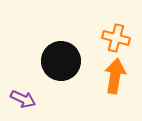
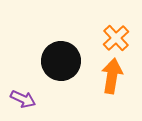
orange cross: rotated 32 degrees clockwise
orange arrow: moved 3 px left
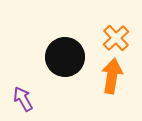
black circle: moved 4 px right, 4 px up
purple arrow: rotated 145 degrees counterclockwise
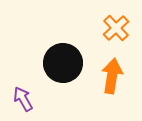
orange cross: moved 10 px up
black circle: moved 2 px left, 6 px down
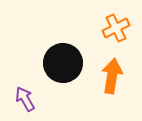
orange cross: rotated 16 degrees clockwise
purple arrow: moved 2 px right
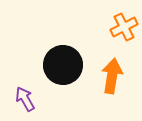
orange cross: moved 8 px right, 1 px up
black circle: moved 2 px down
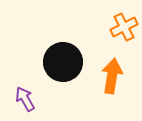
black circle: moved 3 px up
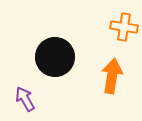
orange cross: rotated 36 degrees clockwise
black circle: moved 8 px left, 5 px up
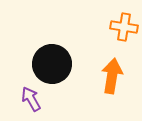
black circle: moved 3 px left, 7 px down
purple arrow: moved 6 px right
